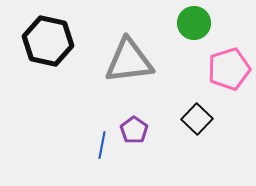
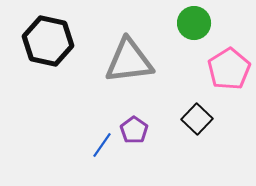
pink pentagon: rotated 15 degrees counterclockwise
blue line: rotated 24 degrees clockwise
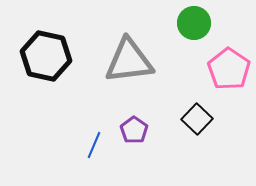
black hexagon: moved 2 px left, 15 px down
pink pentagon: rotated 6 degrees counterclockwise
blue line: moved 8 px left; rotated 12 degrees counterclockwise
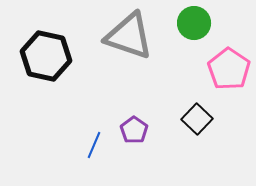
gray triangle: moved 25 px up; rotated 26 degrees clockwise
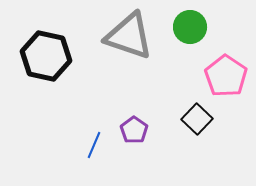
green circle: moved 4 px left, 4 px down
pink pentagon: moved 3 px left, 7 px down
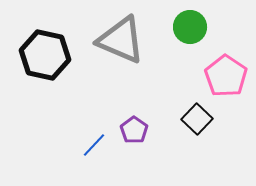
gray triangle: moved 8 px left, 4 px down; rotated 4 degrees clockwise
black hexagon: moved 1 px left, 1 px up
blue line: rotated 20 degrees clockwise
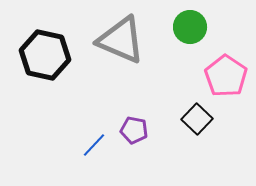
purple pentagon: rotated 24 degrees counterclockwise
